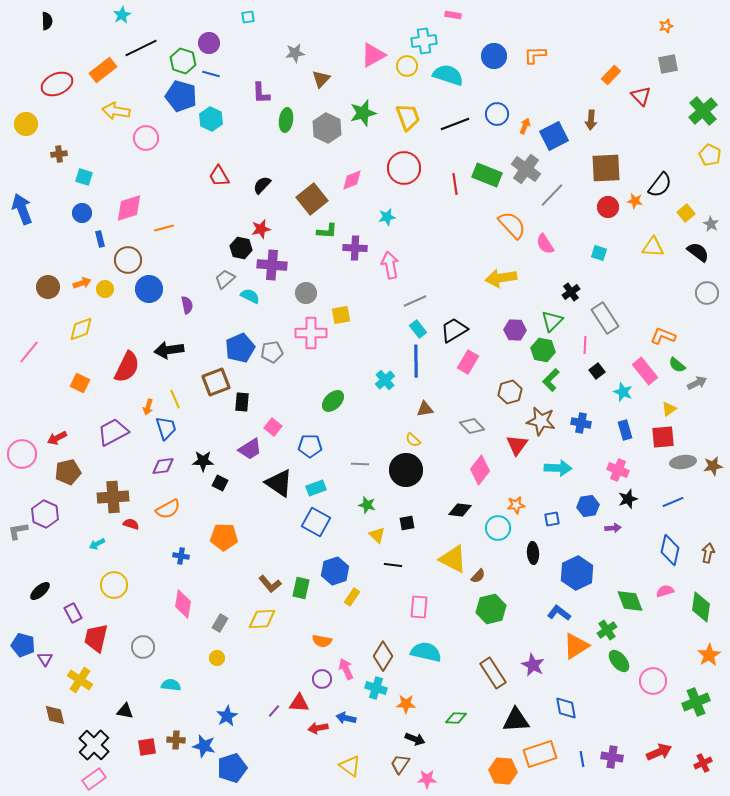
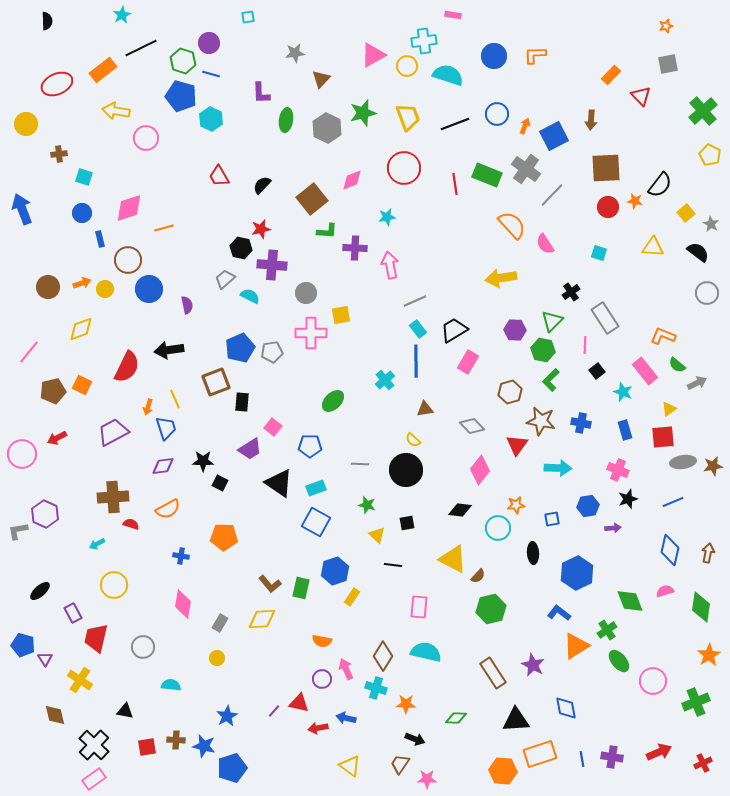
orange square at (80, 383): moved 2 px right, 2 px down
brown pentagon at (68, 472): moved 15 px left, 81 px up
red triangle at (299, 703): rotated 10 degrees clockwise
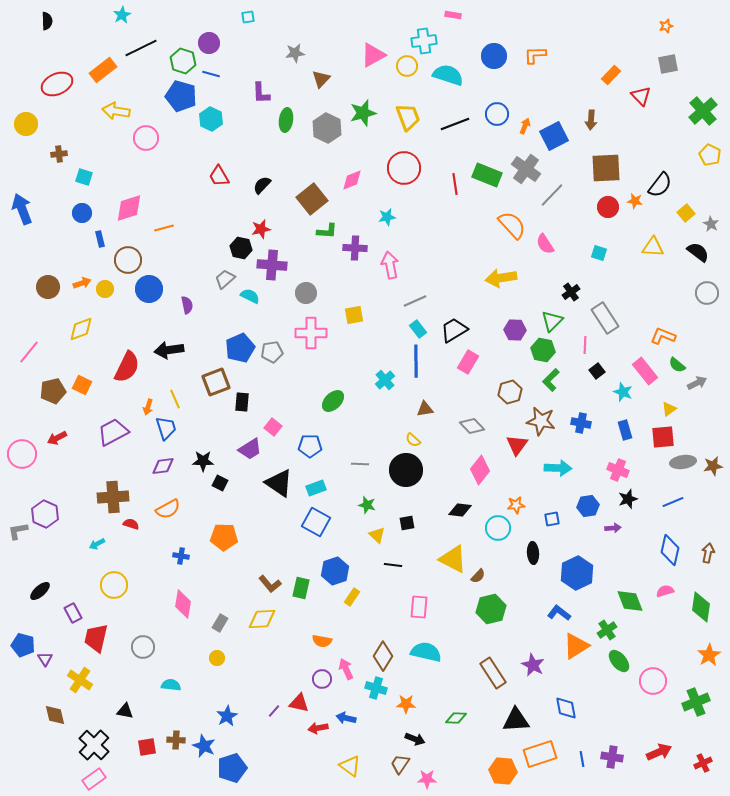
yellow square at (341, 315): moved 13 px right
blue star at (204, 746): rotated 10 degrees clockwise
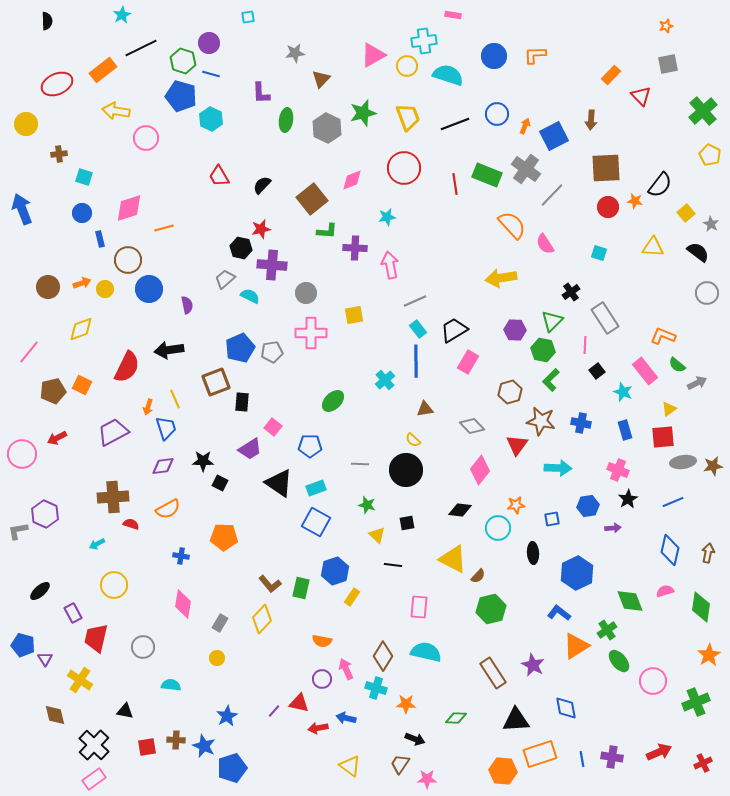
black star at (628, 499): rotated 12 degrees counterclockwise
yellow diamond at (262, 619): rotated 44 degrees counterclockwise
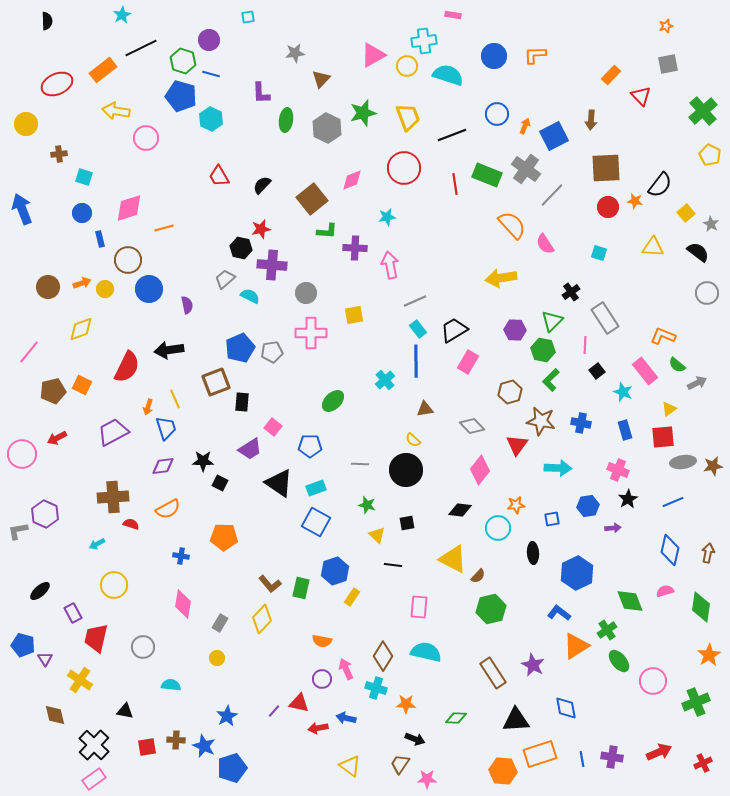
purple circle at (209, 43): moved 3 px up
black line at (455, 124): moved 3 px left, 11 px down
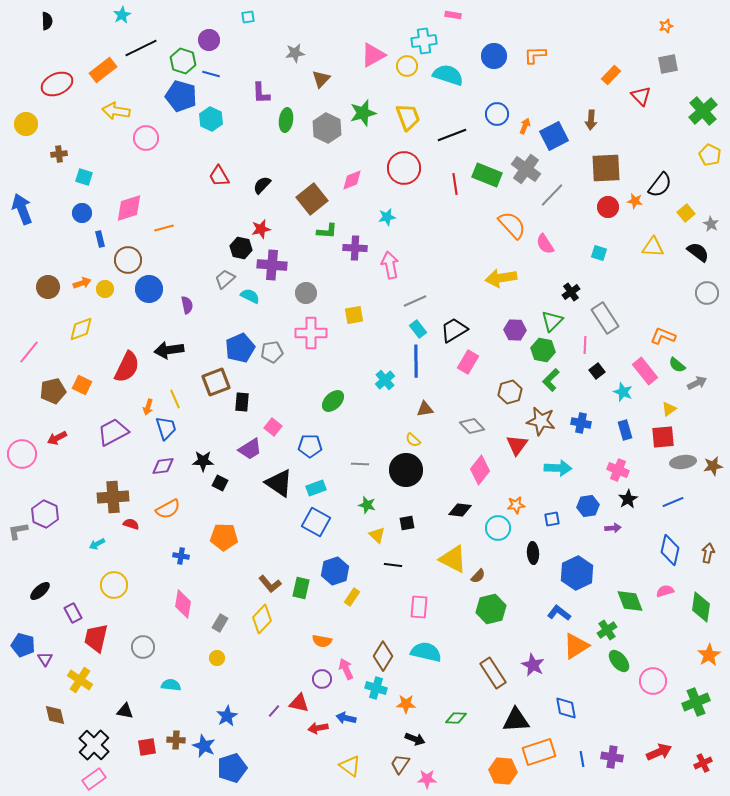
orange rectangle at (540, 754): moved 1 px left, 2 px up
